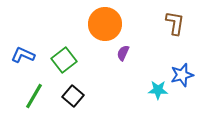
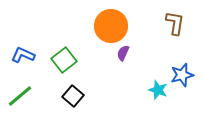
orange circle: moved 6 px right, 2 px down
cyan star: rotated 18 degrees clockwise
green line: moved 14 px left; rotated 20 degrees clockwise
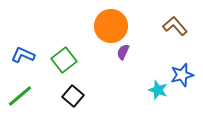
brown L-shape: moved 3 px down; rotated 50 degrees counterclockwise
purple semicircle: moved 1 px up
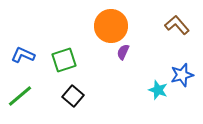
brown L-shape: moved 2 px right, 1 px up
green square: rotated 20 degrees clockwise
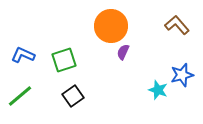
black square: rotated 15 degrees clockwise
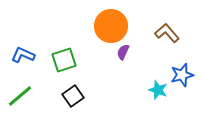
brown L-shape: moved 10 px left, 8 px down
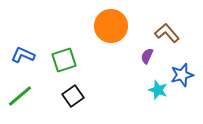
purple semicircle: moved 24 px right, 4 px down
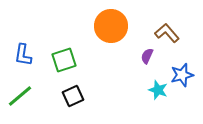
blue L-shape: rotated 105 degrees counterclockwise
black square: rotated 10 degrees clockwise
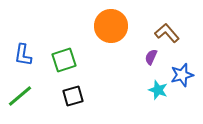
purple semicircle: moved 4 px right, 1 px down
black square: rotated 10 degrees clockwise
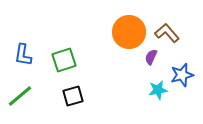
orange circle: moved 18 px right, 6 px down
cyan star: rotated 30 degrees counterclockwise
